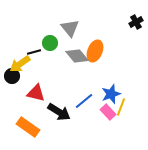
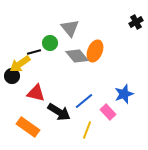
blue star: moved 13 px right
yellow line: moved 34 px left, 23 px down
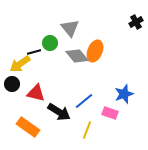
black circle: moved 8 px down
pink rectangle: moved 2 px right, 1 px down; rotated 28 degrees counterclockwise
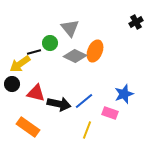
gray diamond: moved 2 px left; rotated 25 degrees counterclockwise
black arrow: moved 8 px up; rotated 20 degrees counterclockwise
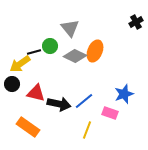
green circle: moved 3 px down
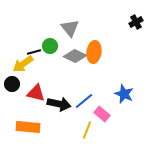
orange ellipse: moved 1 px left, 1 px down; rotated 15 degrees counterclockwise
yellow arrow: moved 3 px right
blue star: rotated 30 degrees counterclockwise
pink rectangle: moved 8 px left, 1 px down; rotated 21 degrees clockwise
orange rectangle: rotated 30 degrees counterclockwise
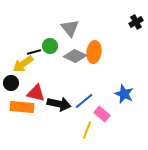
black circle: moved 1 px left, 1 px up
orange rectangle: moved 6 px left, 20 px up
